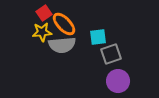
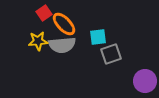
yellow star: moved 4 px left, 9 px down
purple circle: moved 27 px right
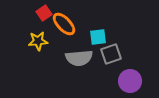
gray semicircle: moved 17 px right, 13 px down
purple circle: moved 15 px left
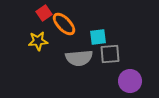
gray square: moved 1 px left; rotated 15 degrees clockwise
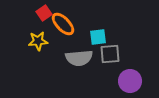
orange ellipse: moved 1 px left
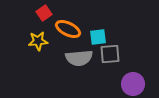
orange ellipse: moved 5 px right, 5 px down; rotated 20 degrees counterclockwise
purple circle: moved 3 px right, 3 px down
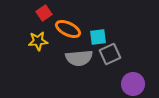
gray square: rotated 20 degrees counterclockwise
